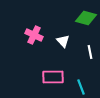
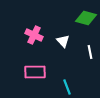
pink rectangle: moved 18 px left, 5 px up
cyan line: moved 14 px left
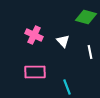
green diamond: moved 1 px up
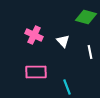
pink rectangle: moved 1 px right
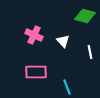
green diamond: moved 1 px left, 1 px up
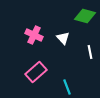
white triangle: moved 3 px up
pink rectangle: rotated 40 degrees counterclockwise
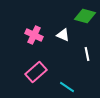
white triangle: moved 3 px up; rotated 24 degrees counterclockwise
white line: moved 3 px left, 2 px down
cyan line: rotated 35 degrees counterclockwise
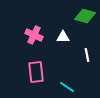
white triangle: moved 2 px down; rotated 24 degrees counterclockwise
white line: moved 1 px down
pink rectangle: rotated 55 degrees counterclockwise
